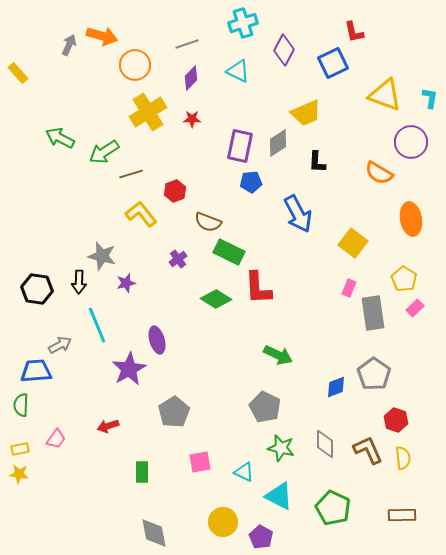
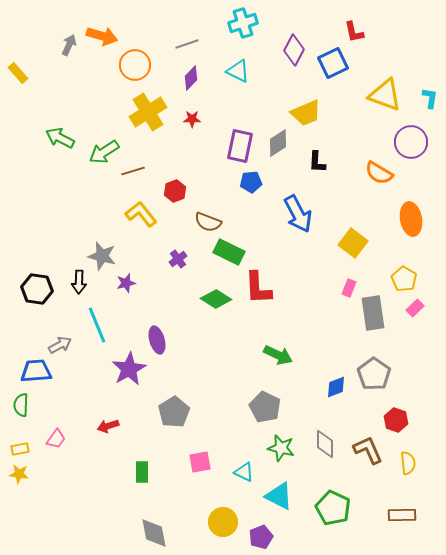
purple diamond at (284, 50): moved 10 px right
brown line at (131, 174): moved 2 px right, 3 px up
yellow semicircle at (403, 458): moved 5 px right, 5 px down
purple pentagon at (261, 537): rotated 20 degrees clockwise
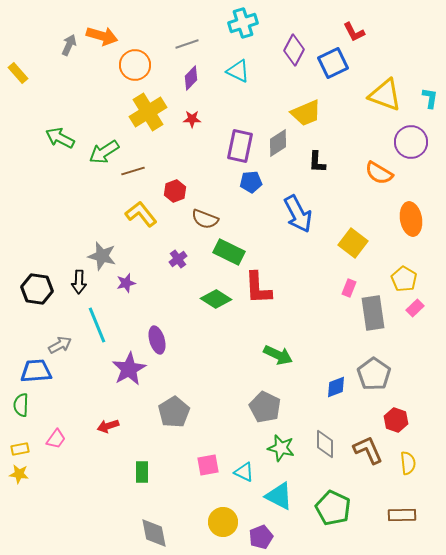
red L-shape at (354, 32): rotated 15 degrees counterclockwise
brown semicircle at (208, 222): moved 3 px left, 3 px up
pink square at (200, 462): moved 8 px right, 3 px down
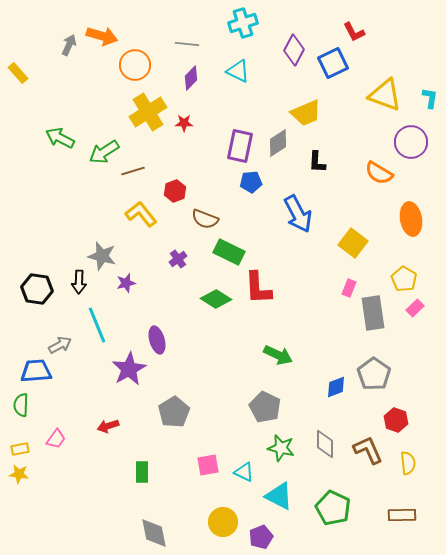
gray line at (187, 44): rotated 25 degrees clockwise
red star at (192, 119): moved 8 px left, 4 px down
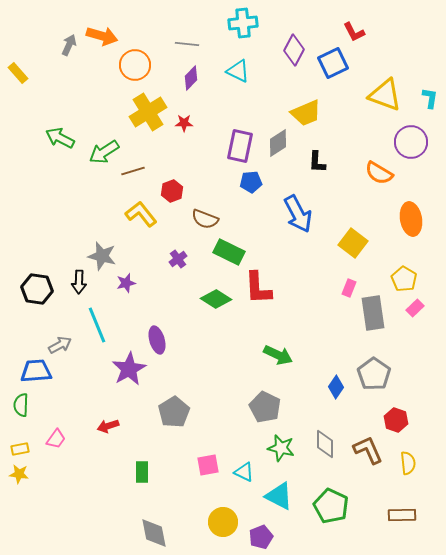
cyan cross at (243, 23): rotated 12 degrees clockwise
red hexagon at (175, 191): moved 3 px left
blue diamond at (336, 387): rotated 35 degrees counterclockwise
green pentagon at (333, 508): moved 2 px left, 2 px up
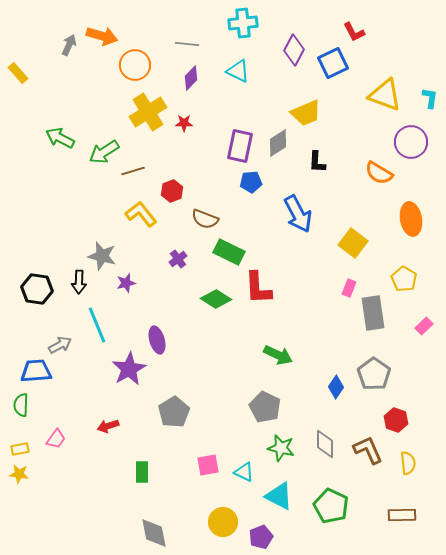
pink rectangle at (415, 308): moved 9 px right, 18 px down
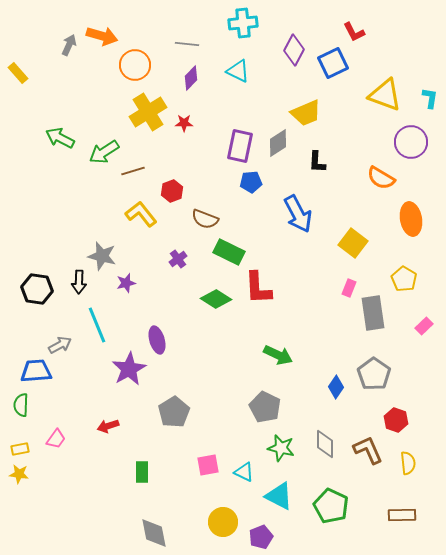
orange semicircle at (379, 173): moved 2 px right, 5 px down
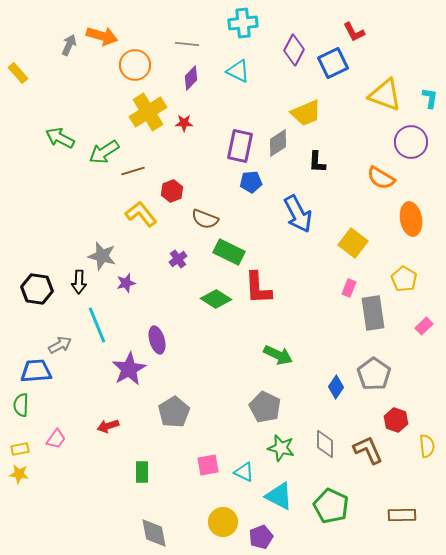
yellow semicircle at (408, 463): moved 19 px right, 17 px up
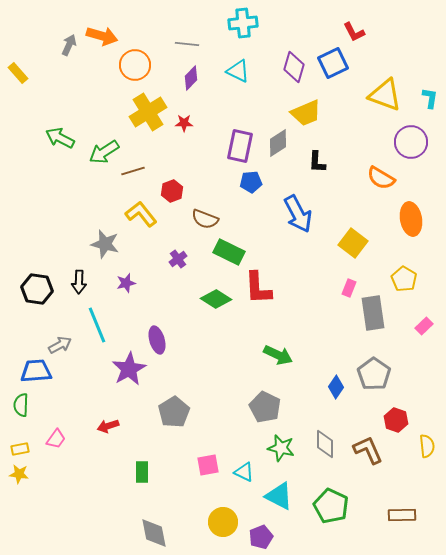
purple diamond at (294, 50): moved 17 px down; rotated 12 degrees counterclockwise
gray star at (102, 256): moved 3 px right, 12 px up
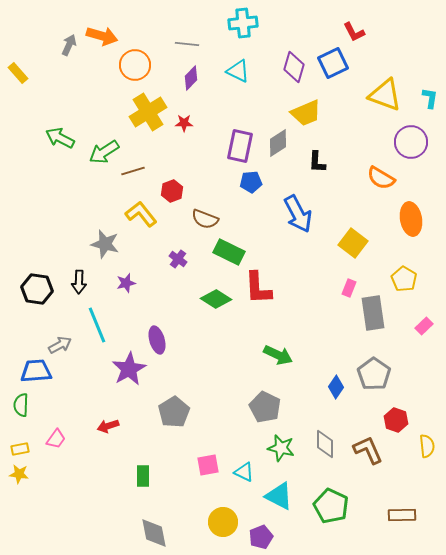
purple cross at (178, 259): rotated 18 degrees counterclockwise
green rectangle at (142, 472): moved 1 px right, 4 px down
